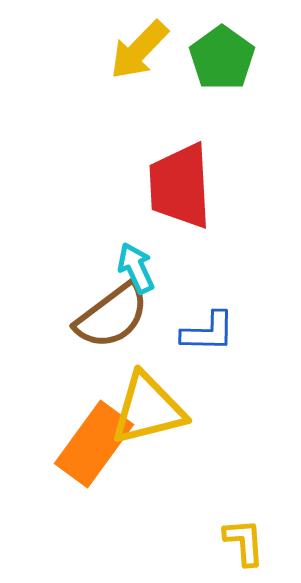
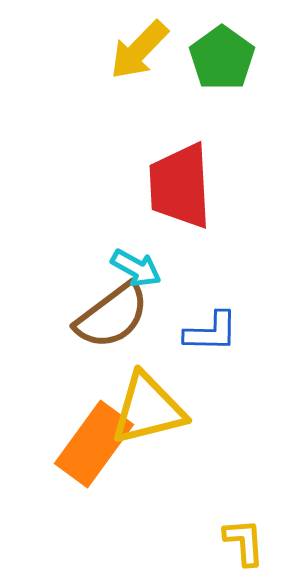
cyan arrow: rotated 144 degrees clockwise
blue L-shape: moved 3 px right
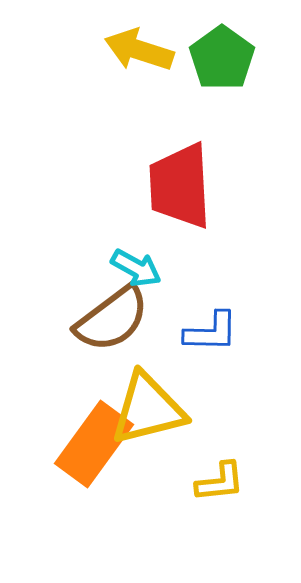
yellow arrow: rotated 64 degrees clockwise
brown semicircle: moved 3 px down
yellow L-shape: moved 24 px left, 60 px up; rotated 88 degrees clockwise
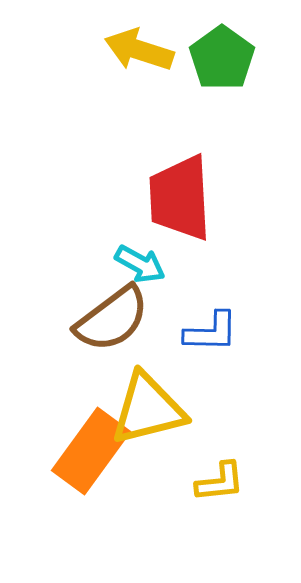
red trapezoid: moved 12 px down
cyan arrow: moved 4 px right, 4 px up
orange rectangle: moved 3 px left, 7 px down
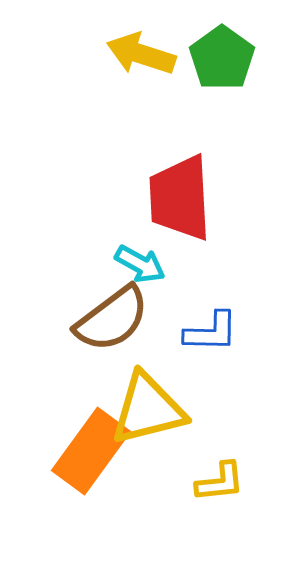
yellow arrow: moved 2 px right, 4 px down
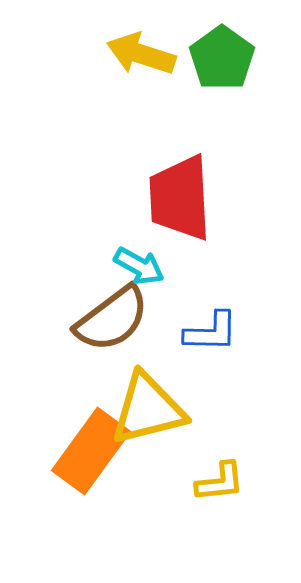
cyan arrow: moved 1 px left, 2 px down
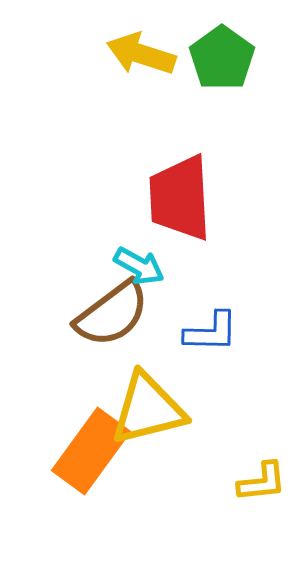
brown semicircle: moved 5 px up
yellow L-shape: moved 42 px right
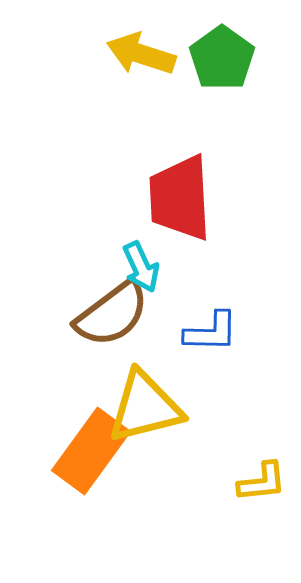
cyan arrow: moved 2 px right, 1 px down; rotated 36 degrees clockwise
yellow triangle: moved 3 px left, 2 px up
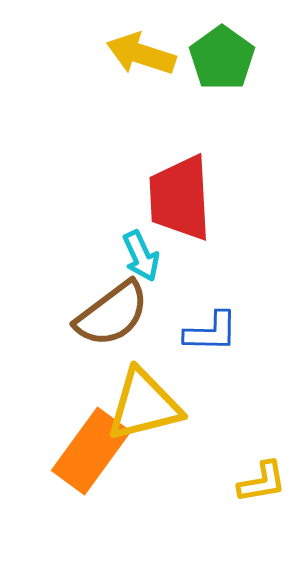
cyan arrow: moved 11 px up
yellow triangle: moved 1 px left, 2 px up
yellow L-shape: rotated 4 degrees counterclockwise
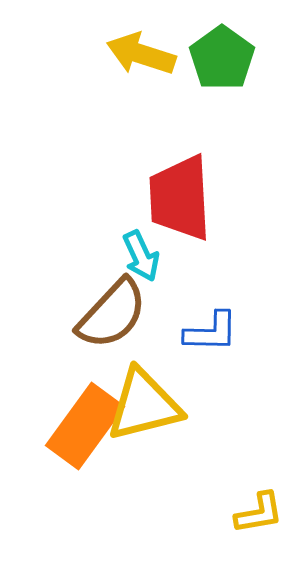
brown semicircle: rotated 10 degrees counterclockwise
orange rectangle: moved 6 px left, 25 px up
yellow L-shape: moved 3 px left, 31 px down
